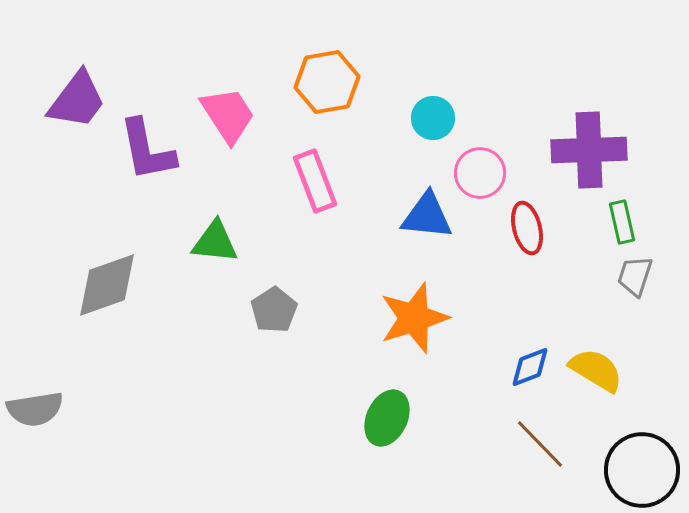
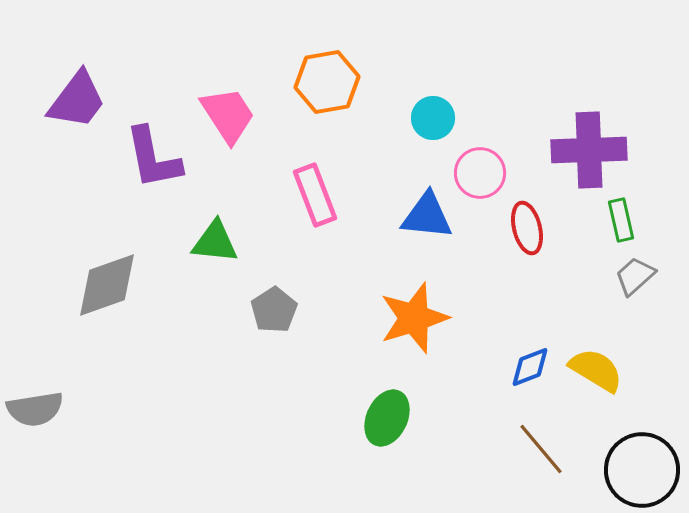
purple L-shape: moved 6 px right, 8 px down
pink rectangle: moved 14 px down
green rectangle: moved 1 px left, 2 px up
gray trapezoid: rotated 30 degrees clockwise
brown line: moved 1 px right, 5 px down; rotated 4 degrees clockwise
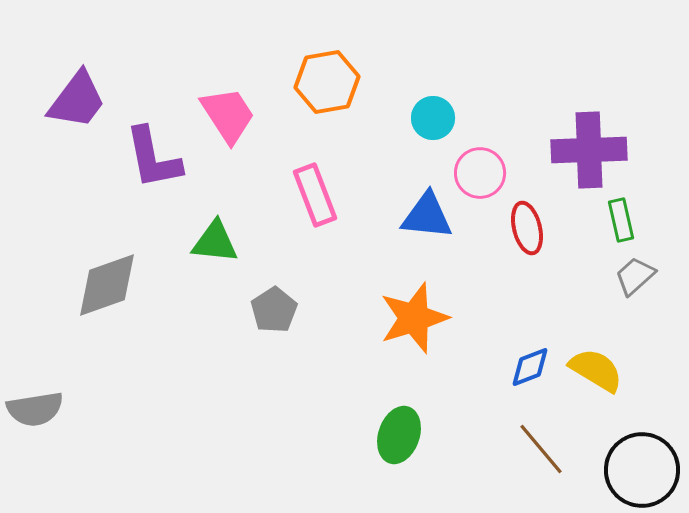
green ellipse: moved 12 px right, 17 px down; rotated 6 degrees counterclockwise
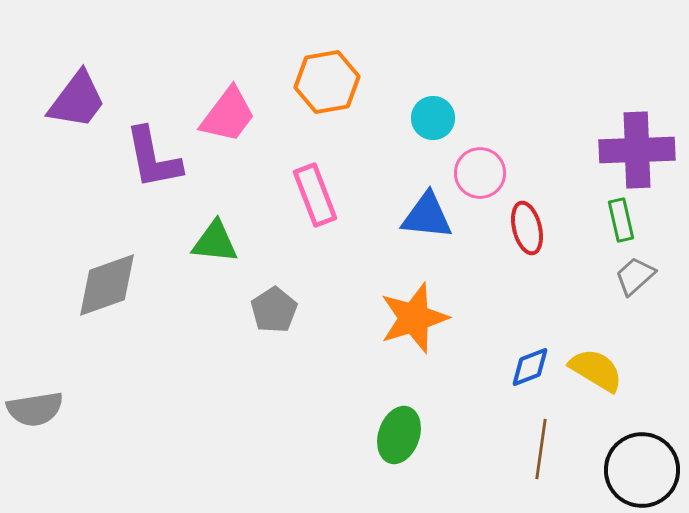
pink trapezoid: rotated 70 degrees clockwise
purple cross: moved 48 px right
brown line: rotated 48 degrees clockwise
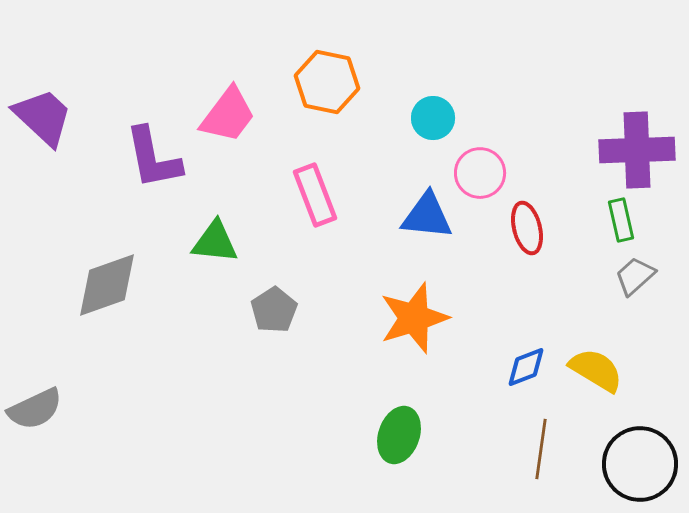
orange hexagon: rotated 22 degrees clockwise
purple trapezoid: moved 34 px left, 17 px down; rotated 84 degrees counterclockwise
blue diamond: moved 4 px left
gray semicircle: rotated 16 degrees counterclockwise
black circle: moved 2 px left, 6 px up
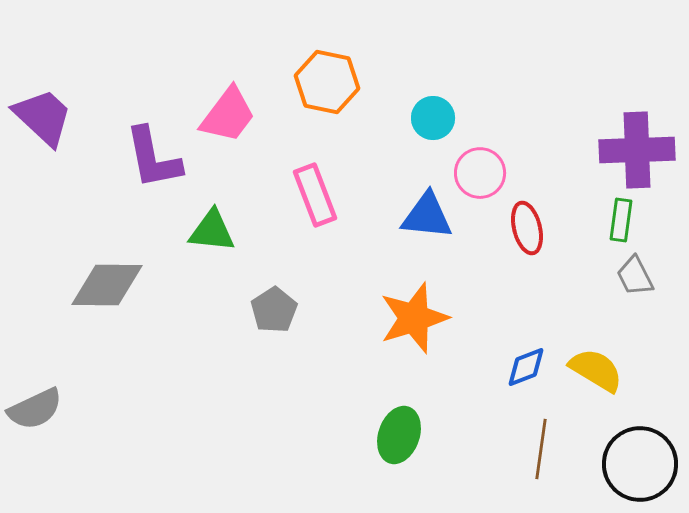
green rectangle: rotated 21 degrees clockwise
green triangle: moved 3 px left, 11 px up
gray trapezoid: rotated 75 degrees counterclockwise
gray diamond: rotated 20 degrees clockwise
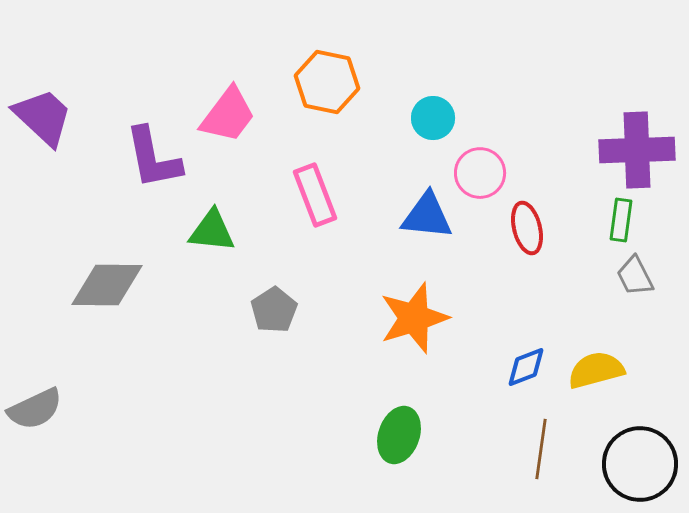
yellow semicircle: rotated 46 degrees counterclockwise
